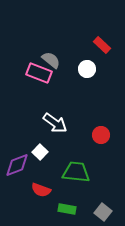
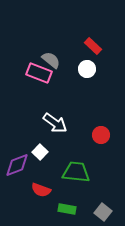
red rectangle: moved 9 px left, 1 px down
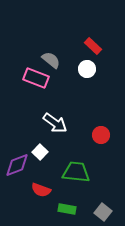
pink rectangle: moved 3 px left, 5 px down
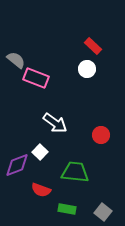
gray semicircle: moved 35 px left
green trapezoid: moved 1 px left
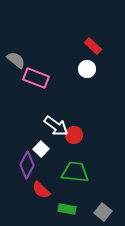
white arrow: moved 1 px right, 3 px down
red circle: moved 27 px left
white square: moved 1 px right, 3 px up
purple diamond: moved 10 px right; rotated 40 degrees counterclockwise
red semicircle: rotated 24 degrees clockwise
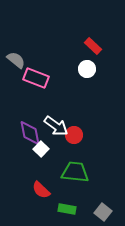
purple diamond: moved 3 px right, 32 px up; rotated 40 degrees counterclockwise
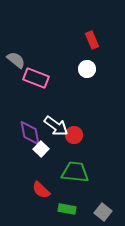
red rectangle: moved 1 px left, 6 px up; rotated 24 degrees clockwise
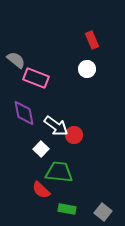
purple diamond: moved 6 px left, 20 px up
green trapezoid: moved 16 px left
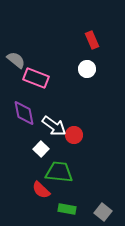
white arrow: moved 2 px left
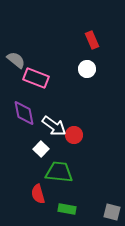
red semicircle: moved 3 px left, 4 px down; rotated 30 degrees clockwise
gray square: moved 9 px right; rotated 24 degrees counterclockwise
